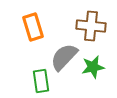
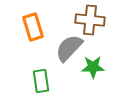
brown cross: moved 1 px left, 6 px up
gray semicircle: moved 5 px right, 9 px up
green star: rotated 10 degrees clockwise
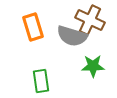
brown cross: rotated 20 degrees clockwise
gray semicircle: moved 3 px right, 12 px up; rotated 116 degrees counterclockwise
green star: moved 1 px up
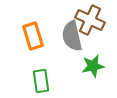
orange rectangle: moved 9 px down
gray semicircle: rotated 60 degrees clockwise
green star: rotated 10 degrees counterclockwise
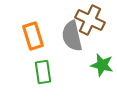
green star: moved 9 px right, 1 px up; rotated 25 degrees clockwise
green rectangle: moved 2 px right, 9 px up
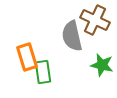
brown cross: moved 5 px right
orange rectangle: moved 6 px left, 21 px down
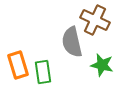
gray semicircle: moved 6 px down
orange rectangle: moved 9 px left, 8 px down
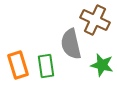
gray semicircle: moved 1 px left, 2 px down
green rectangle: moved 3 px right, 6 px up
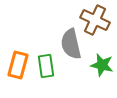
orange rectangle: rotated 32 degrees clockwise
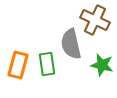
green rectangle: moved 1 px right, 2 px up
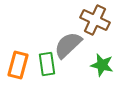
gray semicircle: moved 3 px left, 1 px down; rotated 60 degrees clockwise
